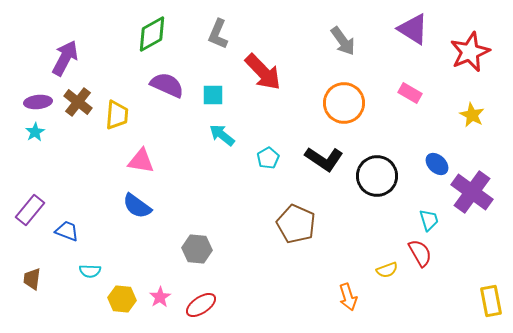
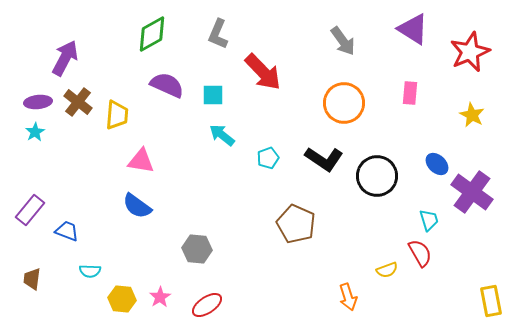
pink rectangle: rotated 65 degrees clockwise
cyan pentagon: rotated 10 degrees clockwise
red ellipse: moved 6 px right
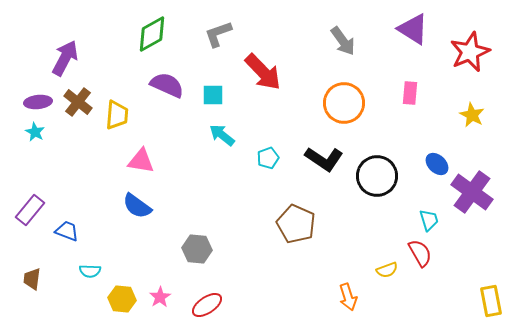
gray L-shape: rotated 48 degrees clockwise
cyan star: rotated 12 degrees counterclockwise
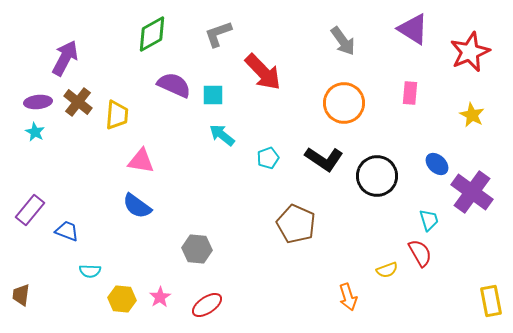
purple semicircle: moved 7 px right
brown trapezoid: moved 11 px left, 16 px down
